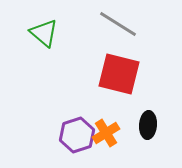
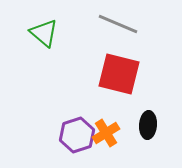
gray line: rotated 9 degrees counterclockwise
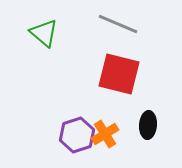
orange cross: moved 1 px left, 1 px down
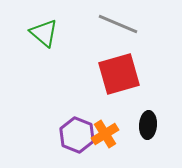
red square: rotated 30 degrees counterclockwise
purple hexagon: rotated 20 degrees counterclockwise
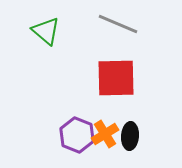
green triangle: moved 2 px right, 2 px up
red square: moved 3 px left, 4 px down; rotated 15 degrees clockwise
black ellipse: moved 18 px left, 11 px down
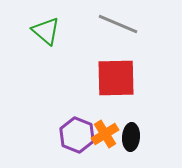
black ellipse: moved 1 px right, 1 px down
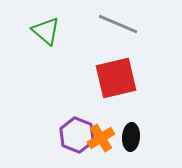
red square: rotated 12 degrees counterclockwise
orange cross: moved 4 px left, 4 px down
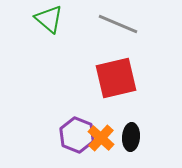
green triangle: moved 3 px right, 12 px up
orange cross: rotated 16 degrees counterclockwise
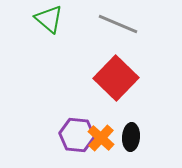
red square: rotated 33 degrees counterclockwise
purple hexagon: rotated 16 degrees counterclockwise
